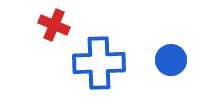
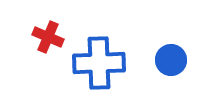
red cross: moved 6 px left, 12 px down
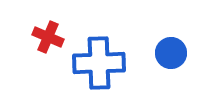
blue circle: moved 7 px up
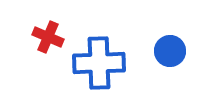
blue circle: moved 1 px left, 2 px up
